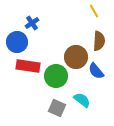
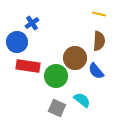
yellow line: moved 5 px right, 3 px down; rotated 48 degrees counterclockwise
brown circle: moved 1 px left, 1 px down
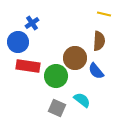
yellow line: moved 5 px right
blue circle: moved 1 px right
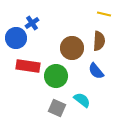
blue circle: moved 2 px left, 4 px up
brown circle: moved 3 px left, 10 px up
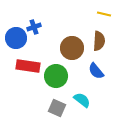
blue cross: moved 2 px right, 4 px down; rotated 16 degrees clockwise
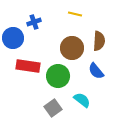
yellow line: moved 29 px left
blue cross: moved 5 px up
blue circle: moved 3 px left
green circle: moved 2 px right
gray square: moved 4 px left; rotated 30 degrees clockwise
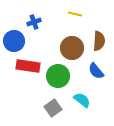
blue circle: moved 1 px right, 3 px down
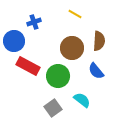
yellow line: rotated 16 degrees clockwise
red rectangle: rotated 20 degrees clockwise
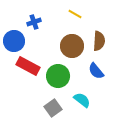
brown circle: moved 2 px up
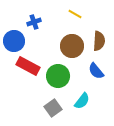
cyan semicircle: moved 1 px down; rotated 90 degrees clockwise
